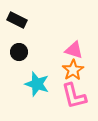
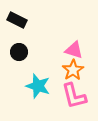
cyan star: moved 1 px right, 2 px down
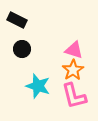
black circle: moved 3 px right, 3 px up
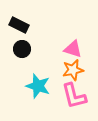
black rectangle: moved 2 px right, 5 px down
pink triangle: moved 1 px left, 1 px up
orange star: rotated 20 degrees clockwise
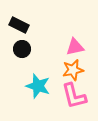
pink triangle: moved 2 px right, 2 px up; rotated 30 degrees counterclockwise
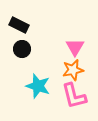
pink triangle: rotated 48 degrees counterclockwise
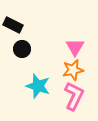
black rectangle: moved 6 px left
pink L-shape: rotated 140 degrees counterclockwise
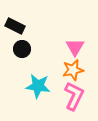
black rectangle: moved 2 px right, 1 px down
cyan star: rotated 10 degrees counterclockwise
